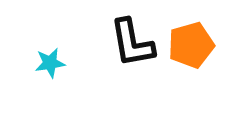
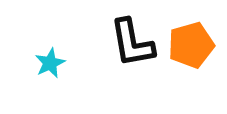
cyan star: rotated 16 degrees counterclockwise
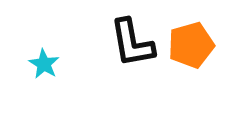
cyan star: moved 6 px left, 1 px down; rotated 16 degrees counterclockwise
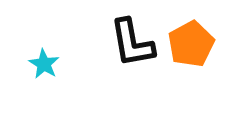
orange pentagon: moved 1 px up; rotated 12 degrees counterclockwise
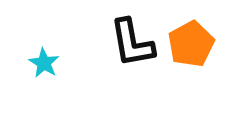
cyan star: moved 1 px up
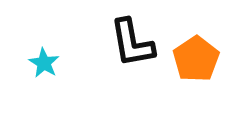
orange pentagon: moved 5 px right, 15 px down; rotated 6 degrees counterclockwise
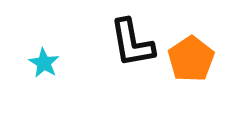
orange pentagon: moved 5 px left
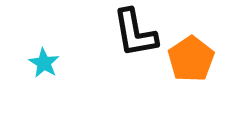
black L-shape: moved 3 px right, 10 px up
